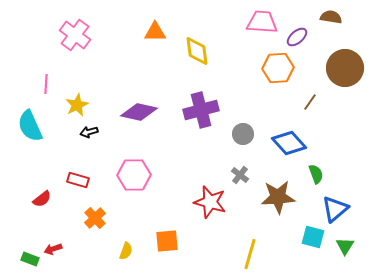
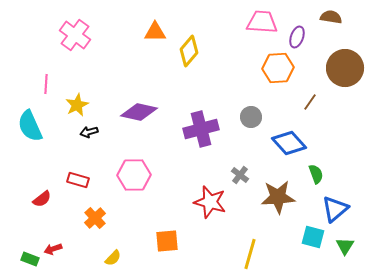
purple ellipse: rotated 30 degrees counterclockwise
yellow diamond: moved 8 px left; rotated 48 degrees clockwise
purple cross: moved 19 px down
gray circle: moved 8 px right, 17 px up
yellow semicircle: moved 13 px left, 7 px down; rotated 24 degrees clockwise
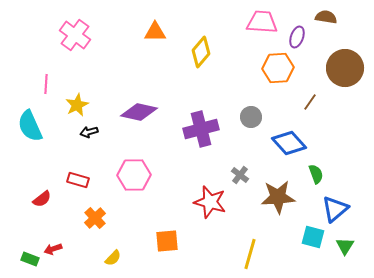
brown semicircle: moved 5 px left
yellow diamond: moved 12 px right, 1 px down
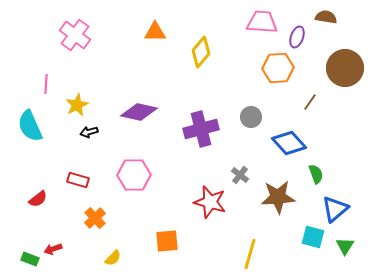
red semicircle: moved 4 px left
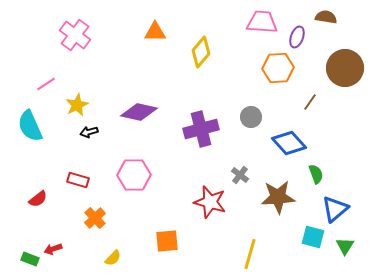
pink line: rotated 54 degrees clockwise
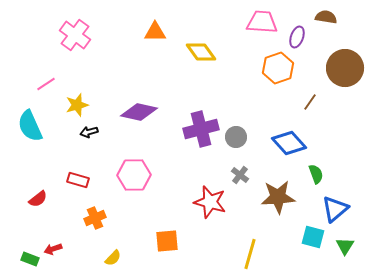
yellow diamond: rotated 76 degrees counterclockwise
orange hexagon: rotated 16 degrees counterclockwise
yellow star: rotated 10 degrees clockwise
gray circle: moved 15 px left, 20 px down
orange cross: rotated 20 degrees clockwise
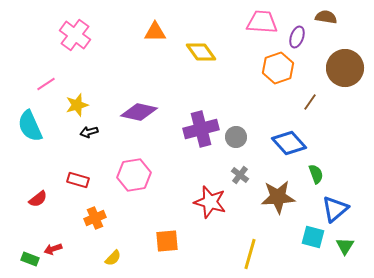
pink hexagon: rotated 8 degrees counterclockwise
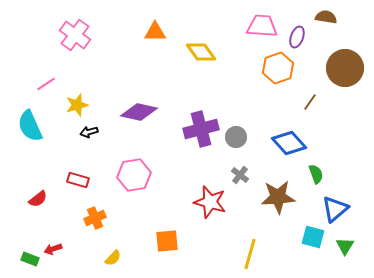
pink trapezoid: moved 4 px down
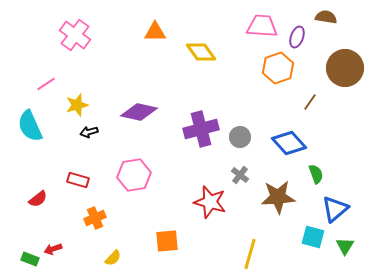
gray circle: moved 4 px right
